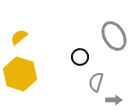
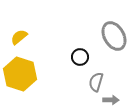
gray arrow: moved 3 px left
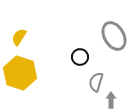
yellow semicircle: rotated 18 degrees counterclockwise
yellow hexagon: moved 1 px up
gray arrow: rotated 91 degrees counterclockwise
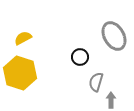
yellow semicircle: moved 4 px right, 1 px down; rotated 30 degrees clockwise
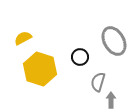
gray ellipse: moved 5 px down
yellow hexagon: moved 20 px right, 4 px up
gray semicircle: moved 2 px right
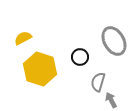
gray arrow: rotated 28 degrees counterclockwise
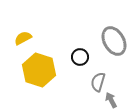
yellow hexagon: moved 1 px left, 1 px down
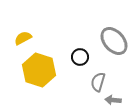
gray ellipse: rotated 12 degrees counterclockwise
gray arrow: moved 2 px right; rotated 56 degrees counterclockwise
